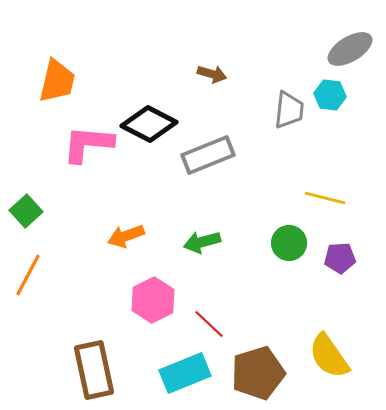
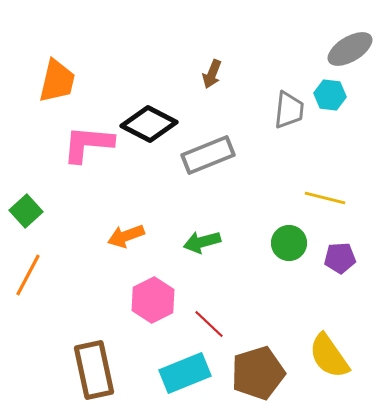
brown arrow: rotated 96 degrees clockwise
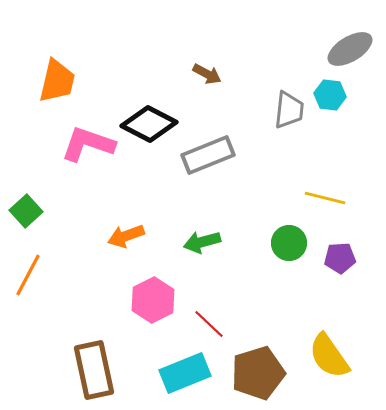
brown arrow: moved 5 px left; rotated 84 degrees counterclockwise
pink L-shape: rotated 14 degrees clockwise
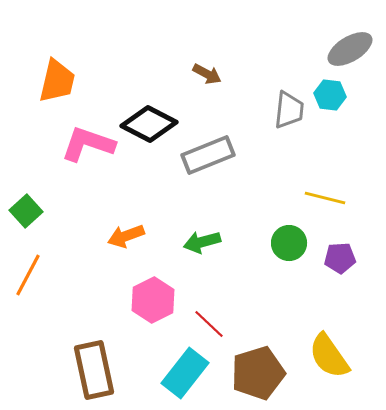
cyan rectangle: rotated 30 degrees counterclockwise
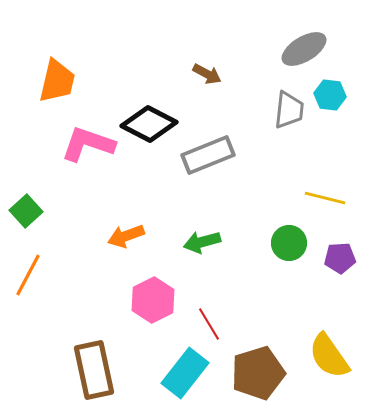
gray ellipse: moved 46 px left
red line: rotated 16 degrees clockwise
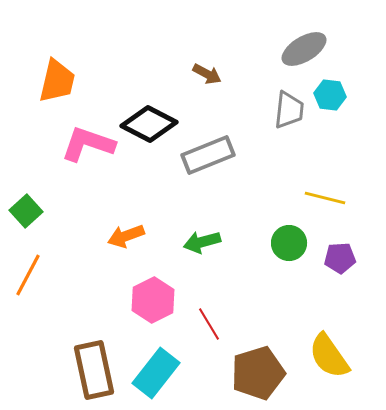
cyan rectangle: moved 29 px left
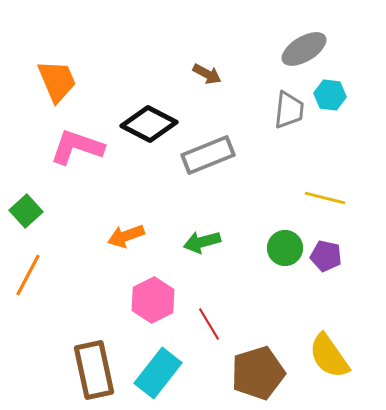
orange trapezoid: rotated 36 degrees counterclockwise
pink L-shape: moved 11 px left, 3 px down
green circle: moved 4 px left, 5 px down
purple pentagon: moved 14 px left, 2 px up; rotated 16 degrees clockwise
cyan rectangle: moved 2 px right
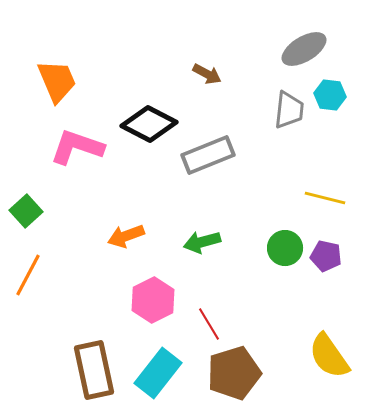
brown pentagon: moved 24 px left
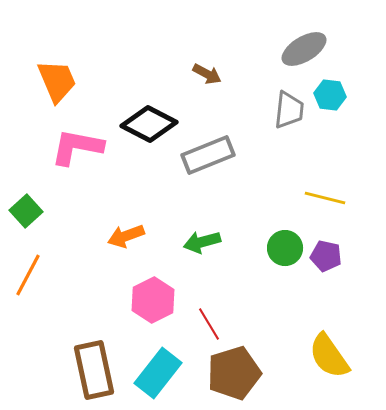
pink L-shape: rotated 8 degrees counterclockwise
